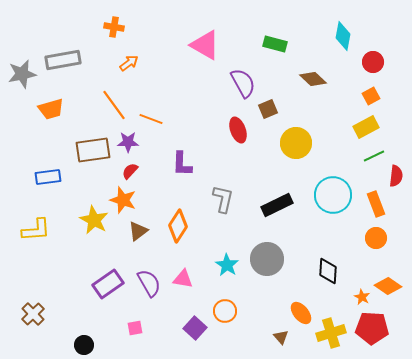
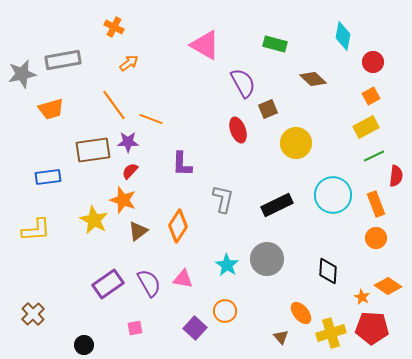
orange cross at (114, 27): rotated 18 degrees clockwise
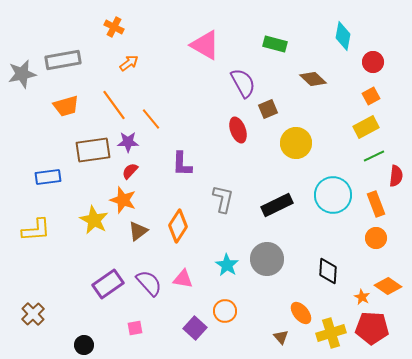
orange trapezoid at (51, 109): moved 15 px right, 3 px up
orange line at (151, 119): rotated 30 degrees clockwise
purple semicircle at (149, 283): rotated 12 degrees counterclockwise
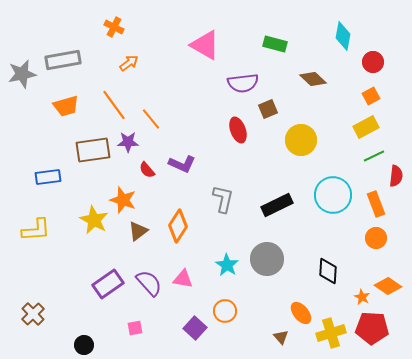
purple semicircle at (243, 83): rotated 112 degrees clockwise
yellow circle at (296, 143): moved 5 px right, 3 px up
purple L-shape at (182, 164): rotated 68 degrees counterclockwise
red semicircle at (130, 171): moved 17 px right, 1 px up; rotated 84 degrees counterclockwise
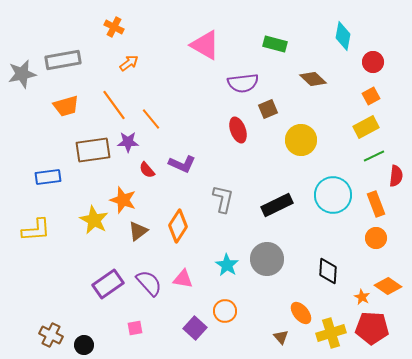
brown cross at (33, 314): moved 18 px right, 21 px down; rotated 20 degrees counterclockwise
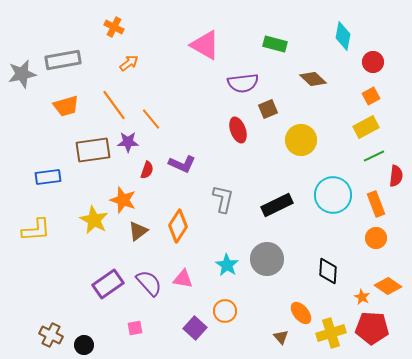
red semicircle at (147, 170): rotated 120 degrees counterclockwise
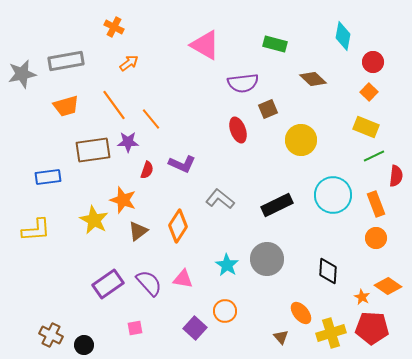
gray rectangle at (63, 60): moved 3 px right, 1 px down
orange square at (371, 96): moved 2 px left, 4 px up; rotated 18 degrees counterclockwise
yellow rectangle at (366, 127): rotated 50 degrees clockwise
gray L-shape at (223, 199): moved 3 px left; rotated 64 degrees counterclockwise
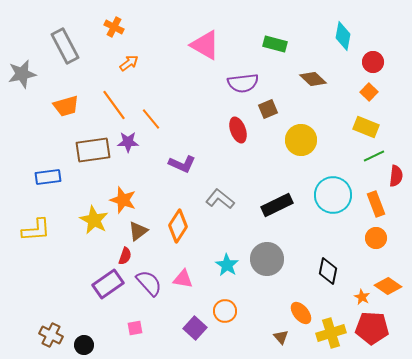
gray rectangle at (66, 61): moved 1 px left, 15 px up; rotated 72 degrees clockwise
red semicircle at (147, 170): moved 22 px left, 86 px down
black diamond at (328, 271): rotated 8 degrees clockwise
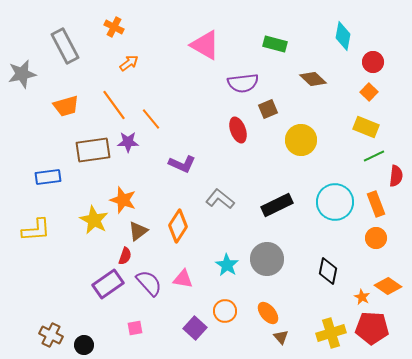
cyan circle at (333, 195): moved 2 px right, 7 px down
orange ellipse at (301, 313): moved 33 px left
